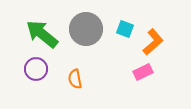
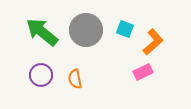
gray circle: moved 1 px down
green arrow: moved 2 px up
purple circle: moved 5 px right, 6 px down
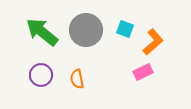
orange semicircle: moved 2 px right
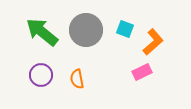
pink rectangle: moved 1 px left
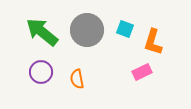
gray circle: moved 1 px right
orange L-shape: rotated 148 degrees clockwise
purple circle: moved 3 px up
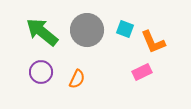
orange L-shape: rotated 40 degrees counterclockwise
orange semicircle: rotated 144 degrees counterclockwise
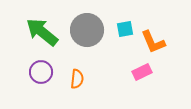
cyan square: rotated 30 degrees counterclockwise
orange semicircle: rotated 18 degrees counterclockwise
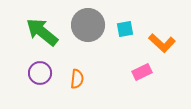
gray circle: moved 1 px right, 5 px up
orange L-shape: moved 9 px right, 1 px down; rotated 24 degrees counterclockwise
purple circle: moved 1 px left, 1 px down
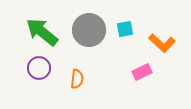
gray circle: moved 1 px right, 5 px down
purple circle: moved 1 px left, 5 px up
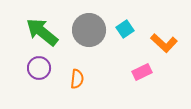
cyan square: rotated 24 degrees counterclockwise
orange L-shape: moved 2 px right
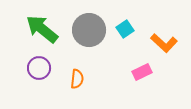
green arrow: moved 3 px up
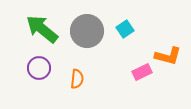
gray circle: moved 2 px left, 1 px down
orange L-shape: moved 4 px right, 13 px down; rotated 28 degrees counterclockwise
